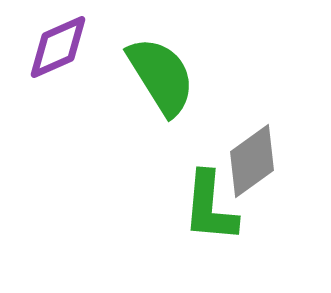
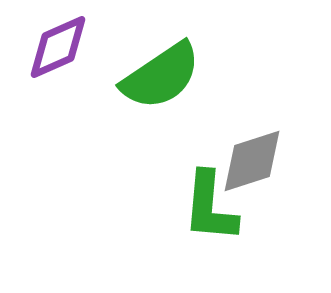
green semicircle: rotated 88 degrees clockwise
gray diamond: rotated 18 degrees clockwise
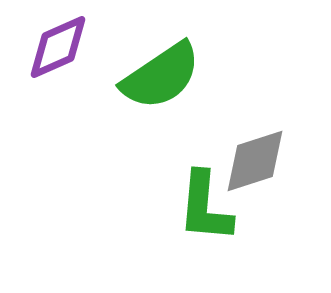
gray diamond: moved 3 px right
green L-shape: moved 5 px left
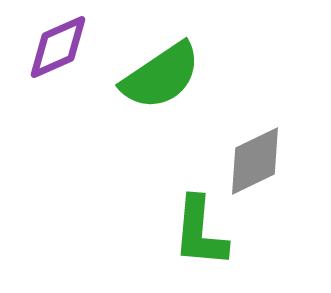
gray diamond: rotated 8 degrees counterclockwise
green L-shape: moved 5 px left, 25 px down
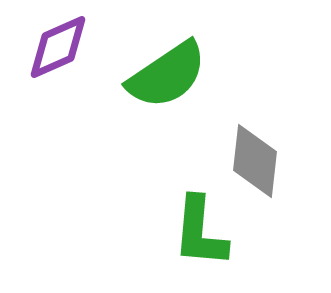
green semicircle: moved 6 px right, 1 px up
gray diamond: rotated 58 degrees counterclockwise
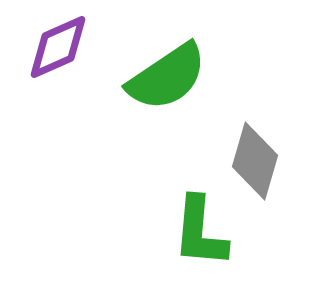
green semicircle: moved 2 px down
gray diamond: rotated 10 degrees clockwise
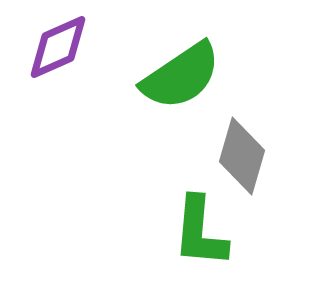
green semicircle: moved 14 px right, 1 px up
gray diamond: moved 13 px left, 5 px up
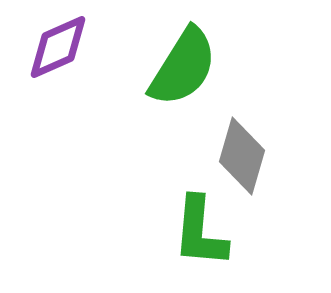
green semicircle: moved 2 px right, 9 px up; rotated 24 degrees counterclockwise
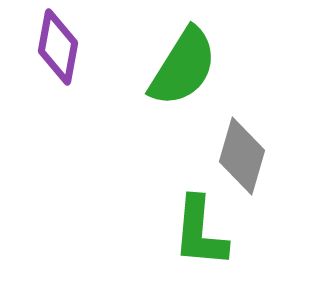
purple diamond: rotated 56 degrees counterclockwise
